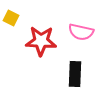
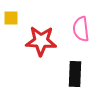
yellow square: rotated 28 degrees counterclockwise
pink semicircle: moved 3 px up; rotated 70 degrees clockwise
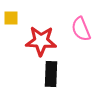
pink semicircle: rotated 15 degrees counterclockwise
black rectangle: moved 24 px left
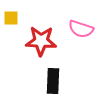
pink semicircle: rotated 50 degrees counterclockwise
black rectangle: moved 2 px right, 7 px down
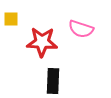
yellow square: moved 1 px down
red star: moved 1 px right, 1 px down
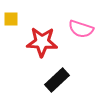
black rectangle: moved 4 px right, 1 px up; rotated 45 degrees clockwise
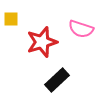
red star: rotated 20 degrees counterclockwise
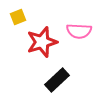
yellow square: moved 7 px right, 2 px up; rotated 21 degrees counterclockwise
pink semicircle: moved 2 px left, 2 px down; rotated 15 degrees counterclockwise
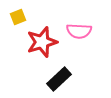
black rectangle: moved 2 px right, 1 px up
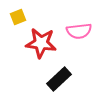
pink semicircle: rotated 10 degrees counterclockwise
red star: moved 1 px left, 1 px down; rotated 24 degrees clockwise
